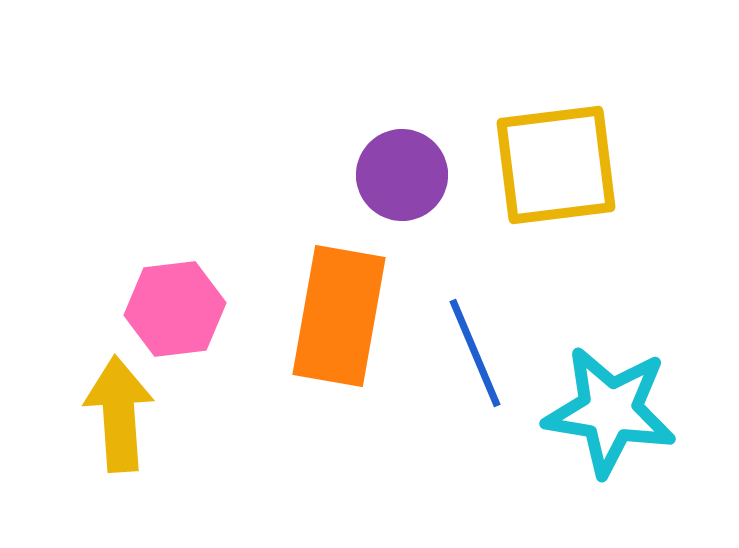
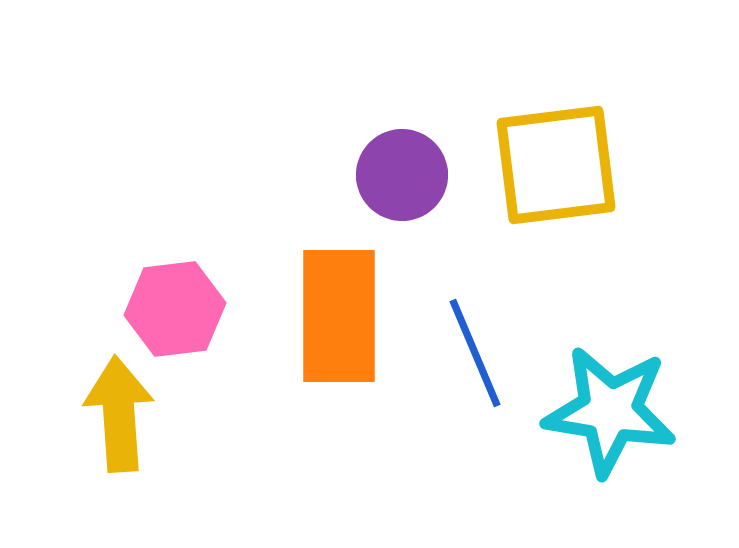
orange rectangle: rotated 10 degrees counterclockwise
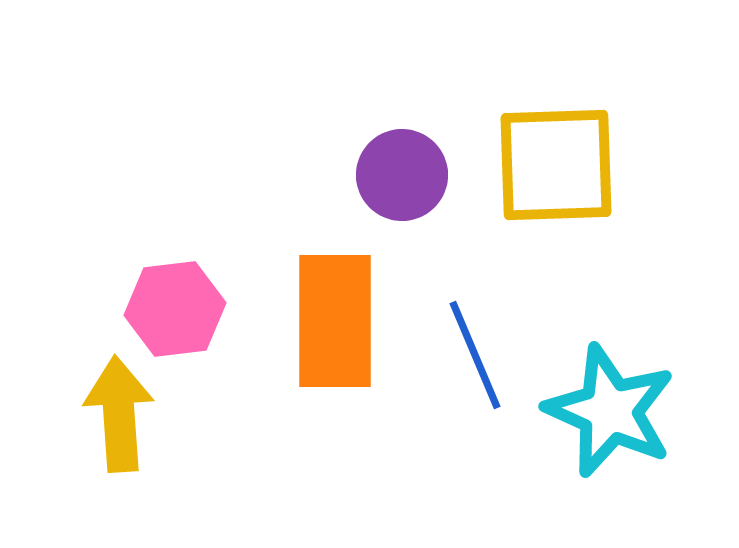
yellow square: rotated 5 degrees clockwise
orange rectangle: moved 4 px left, 5 px down
blue line: moved 2 px down
cyan star: rotated 15 degrees clockwise
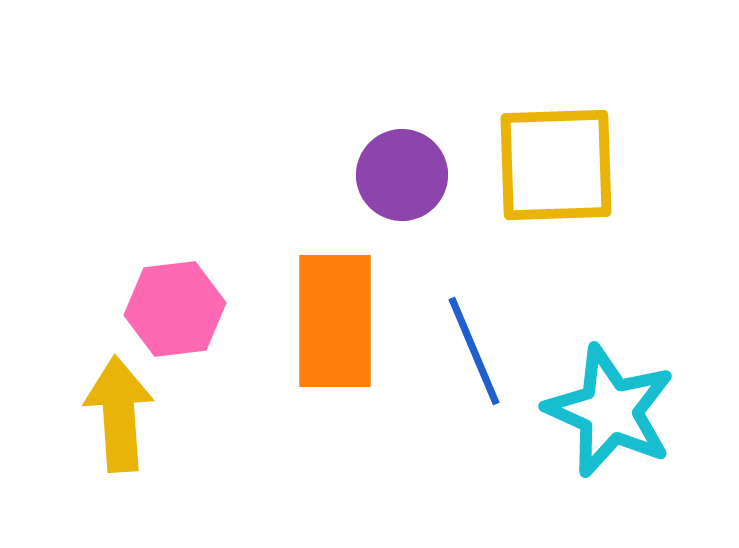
blue line: moved 1 px left, 4 px up
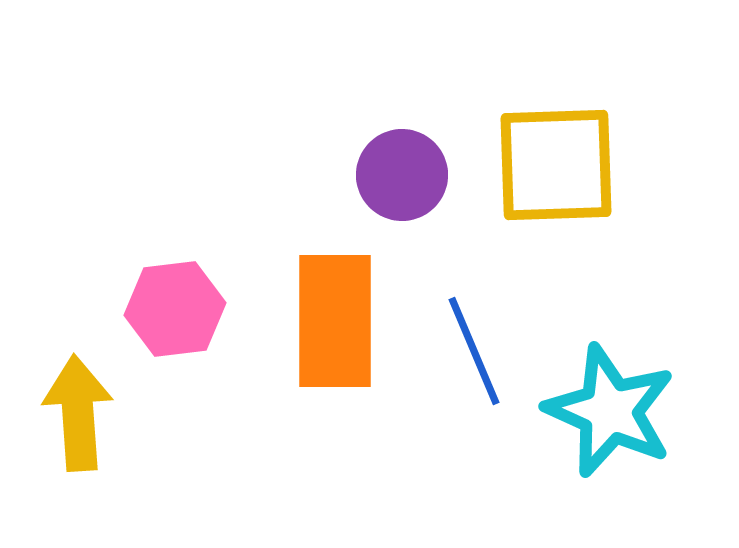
yellow arrow: moved 41 px left, 1 px up
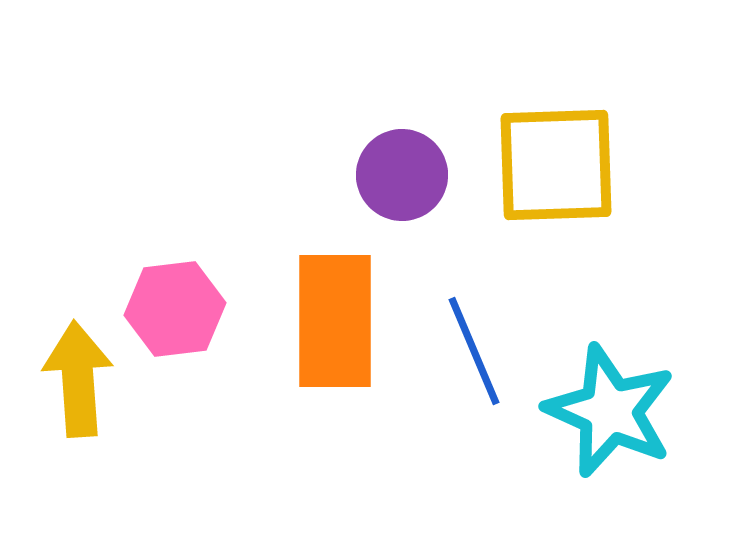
yellow arrow: moved 34 px up
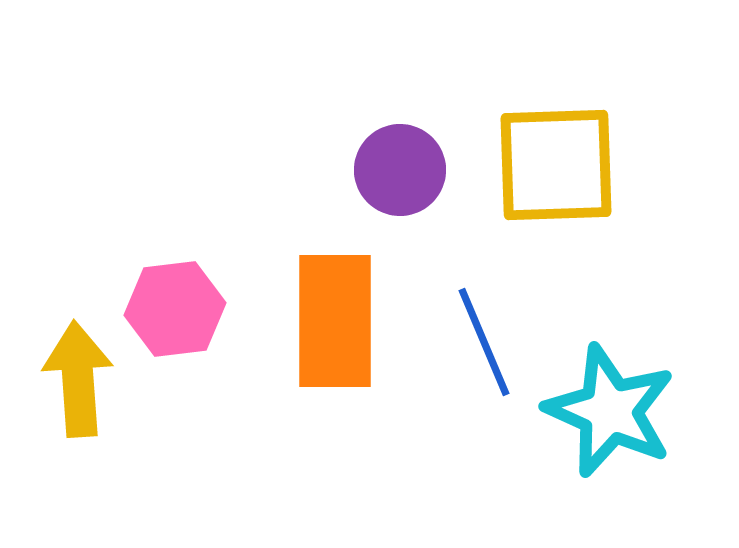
purple circle: moved 2 px left, 5 px up
blue line: moved 10 px right, 9 px up
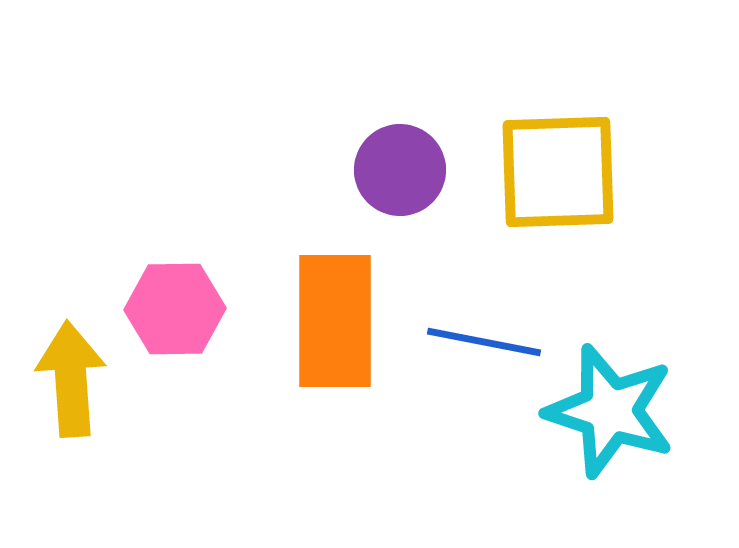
yellow square: moved 2 px right, 7 px down
pink hexagon: rotated 6 degrees clockwise
blue line: rotated 56 degrees counterclockwise
yellow arrow: moved 7 px left
cyan star: rotated 6 degrees counterclockwise
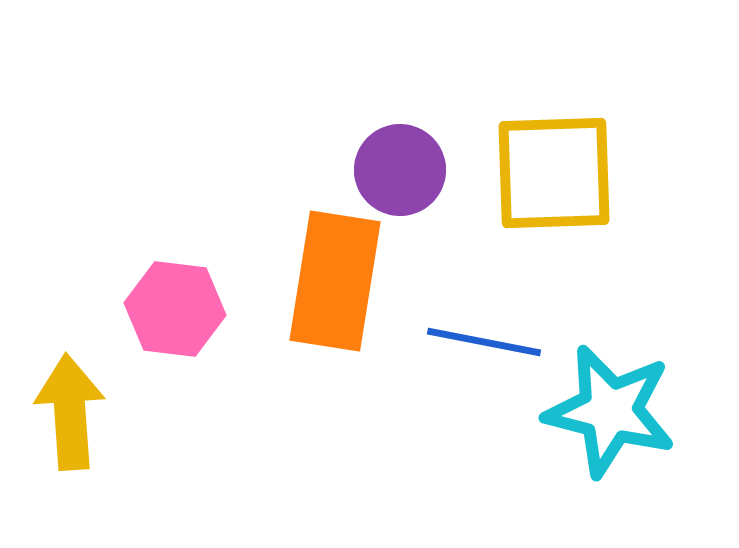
yellow square: moved 4 px left, 1 px down
pink hexagon: rotated 8 degrees clockwise
orange rectangle: moved 40 px up; rotated 9 degrees clockwise
yellow arrow: moved 1 px left, 33 px down
cyan star: rotated 4 degrees counterclockwise
